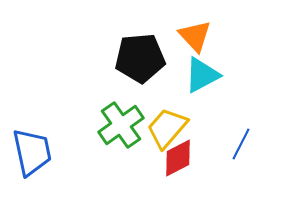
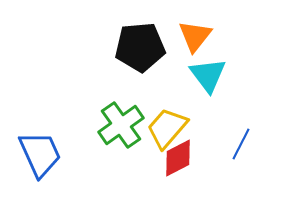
orange triangle: rotated 21 degrees clockwise
black pentagon: moved 11 px up
cyan triangle: moved 6 px right; rotated 39 degrees counterclockwise
blue trapezoid: moved 8 px right, 2 px down; rotated 12 degrees counterclockwise
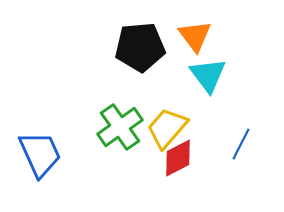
orange triangle: rotated 15 degrees counterclockwise
green cross: moved 1 px left, 2 px down
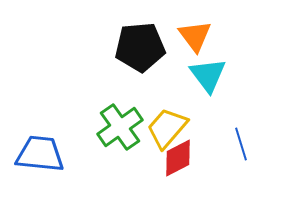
blue line: rotated 44 degrees counterclockwise
blue trapezoid: rotated 60 degrees counterclockwise
